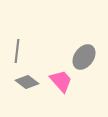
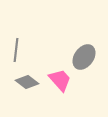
gray line: moved 1 px left, 1 px up
pink trapezoid: moved 1 px left, 1 px up
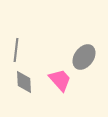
gray diamond: moved 3 px left; rotated 50 degrees clockwise
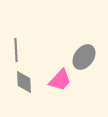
gray line: rotated 10 degrees counterclockwise
pink trapezoid: rotated 85 degrees clockwise
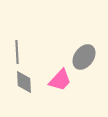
gray line: moved 1 px right, 2 px down
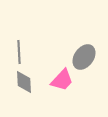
gray line: moved 2 px right
pink trapezoid: moved 2 px right
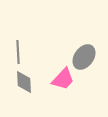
gray line: moved 1 px left
pink trapezoid: moved 1 px right, 1 px up
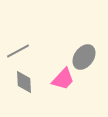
gray line: moved 1 px up; rotated 65 degrees clockwise
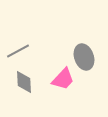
gray ellipse: rotated 55 degrees counterclockwise
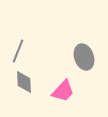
gray line: rotated 40 degrees counterclockwise
pink trapezoid: moved 12 px down
